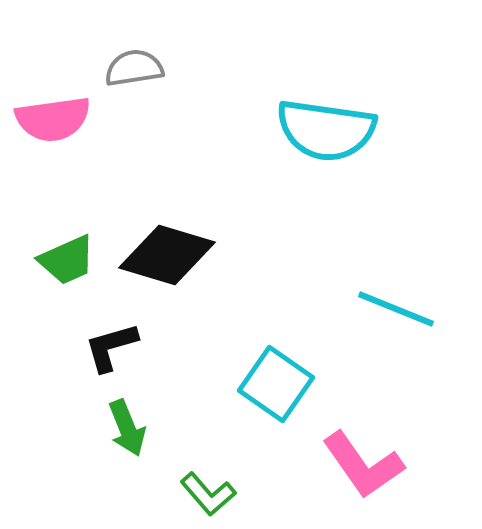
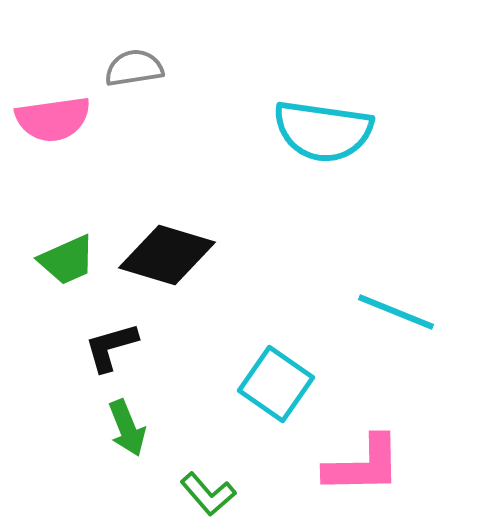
cyan semicircle: moved 3 px left, 1 px down
cyan line: moved 3 px down
pink L-shape: rotated 56 degrees counterclockwise
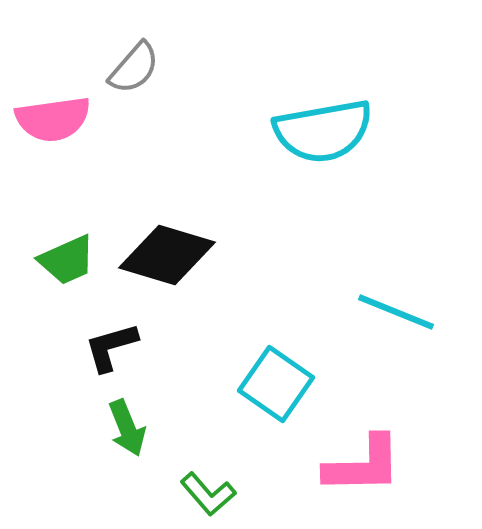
gray semicircle: rotated 140 degrees clockwise
cyan semicircle: rotated 18 degrees counterclockwise
